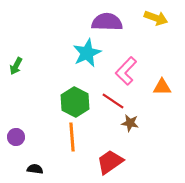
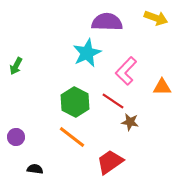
brown star: moved 1 px up
orange line: rotated 48 degrees counterclockwise
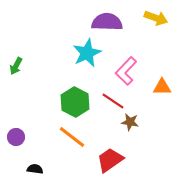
red trapezoid: moved 2 px up
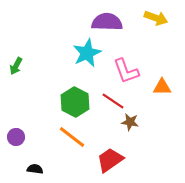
pink L-shape: rotated 64 degrees counterclockwise
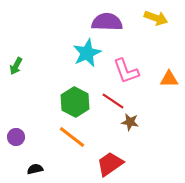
orange triangle: moved 7 px right, 8 px up
red trapezoid: moved 4 px down
black semicircle: rotated 21 degrees counterclockwise
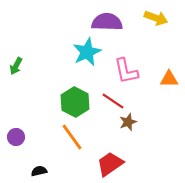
cyan star: moved 1 px up
pink L-shape: rotated 8 degrees clockwise
brown star: moved 2 px left; rotated 30 degrees counterclockwise
orange line: rotated 16 degrees clockwise
black semicircle: moved 4 px right, 2 px down
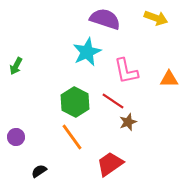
purple semicircle: moved 2 px left, 3 px up; rotated 16 degrees clockwise
black semicircle: rotated 21 degrees counterclockwise
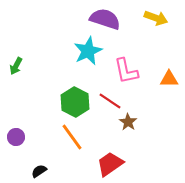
cyan star: moved 1 px right, 1 px up
red line: moved 3 px left
brown star: rotated 18 degrees counterclockwise
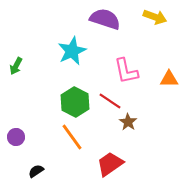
yellow arrow: moved 1 px left, 1 px up
cyan star: moved 16 px left
black semicircle: moved 3 px left
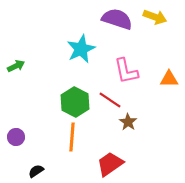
purple semicircle: moved 12 px right
cyan star: moved 9 px right, 2 px up
green arrow: rotated 144 degrees counterclockwise
red line: moved 1 px up
orange line: rotated 40 degrees clockwise
